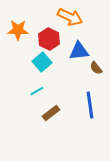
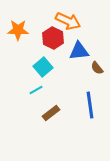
orange arrow: moved 2 px left, 4 px down
red hexagon: moved 4 px right, 1 px up
cyan square: moved 1 px right, 5 px down
brown semicircle: moved 1 px right
cyan line: moved 1 px left, 1 px up
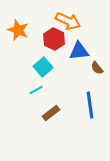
orange star: rotated 20 degrees clockwise
red hexagon: moved 1 px right, 1 px down
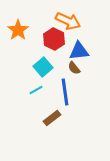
orange star: rotated 15 degrees clockwise
brown semicircle: moved 23 px left
blue line: moved 25 px left, 13 px up
brown rectangle: moved 1 px right, 5 px down
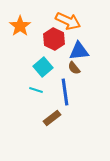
orange star: moved 2 px right, 4 px up
cyan line: rotated 48 degrees clockwise
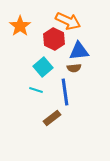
brown semicircle: rotated 56 degrees counterclockwise
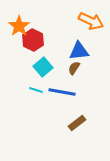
orange arrow: moved 23 px right
orange star: moved 1 px left
red hexagon: moved 21 px left, 1 px down
brown semicircle: rotated 128 degrees clockwise
blue line: moved 3 px left; rotated 72 degrees counterclockwise
brown rectangle: moved 25 px right, 5 px down
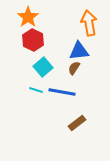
orange arrow: moved 2 px left, 2 px down; rotated 125 degrees counterclockwise
orange star: moved 9 px right, 9 px up
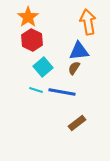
orange arrow: moved 1 px left, 1 px up
red hexagon: moved 1 px left
